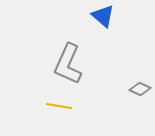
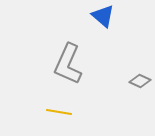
gray diamond: moved 8 px up
yellow line: moved 6 px down
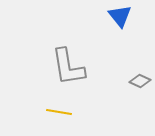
blue triangle: moved 17 px right; rotated 10 degrees clockwise
gray L-shape: moved 3 px down; rotated 33 degrees counterclockwise
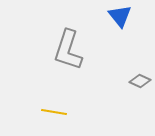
gray L-shape: moved 17 px up; rotated 27 degrees clockwise
yellow line: moved 5 px left
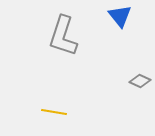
gray L-shape: moved 5 px left, 14 px up
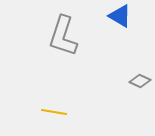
blue triangle: rotated 20 degrees counterclockwise
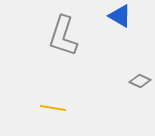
yellow line: moved 1 px left, 4 px up
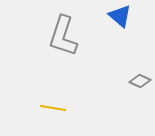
blue triangle: rotated 10 degrees clockwise
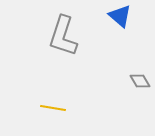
gray diamond: rotated 35 degrees clockwise
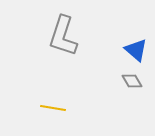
blue triangle: moved 16 px right, 34 px down
gray diamond: moved 8 px left
